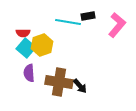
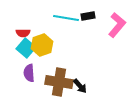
cyan line: moved 2 px left, 4 px up
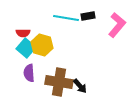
yellow hexagon: rotated 25 degrees counterclockwise
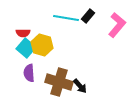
black rectangle: rotated 40 degrees counterclockwise
brown cross: rotated 8 degrees clockwise
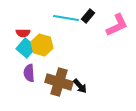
pink L-shape: rotated 25 degrees clockwise
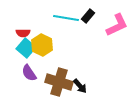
yellow hexagon: rotated 10 degrees clockwise
purple semicircle: rotated 30 degrees counterclockwise
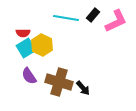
black rectangle: moved 5 px right, 1 px up
pink L-shape: moved 1 px left, 4 px up
cyan square: rotated 18 degrees clockwise
purple semicircle: moved 3 px down
black arrow: moved 3 px right, 2 px down
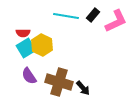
cyan line: moved 2 px up
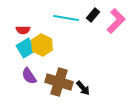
cyan line: moved 2 px down
pink L-shape: rotated 20 degrees counterclockwise
red semicircle: moved 3 px up
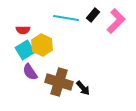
cyan square: moved 1 px left, 2 px down
purple semicircle: moved 1 px right, 4 px up
